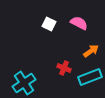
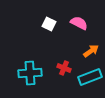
cyan cross: moved 6 px right, 10 px up; rotated 30 degrees clockwise
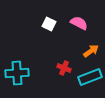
cyan cross: moved 13 px left
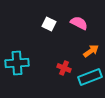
cyan cross: moved 10 px up
